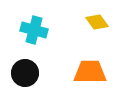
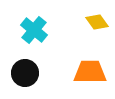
cyan cross: rotated 24 degrees clockwise
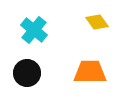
black circle: moved 2 px right
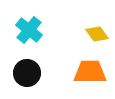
yellow diamond: moved 12 px down
cyan cross: moved 5 px left
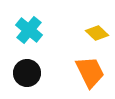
yellow diamond: moved 1 px up; rotated 10 degrees counterclockwise
orange trapezoid: rotated 64 degrees clockwise
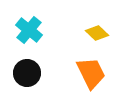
orange trapezoid: moved 1 px right, 1 px down
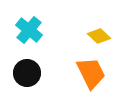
yellow diamond: moved 2 px right, 3 px down
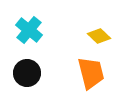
orange trapezoid: rotated 12 degrees clockwise
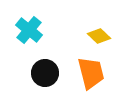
black circle: moved 18 px right
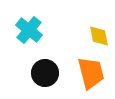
yellow diamond: rotated 35 degrees clockwise
